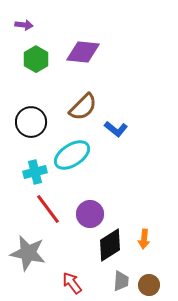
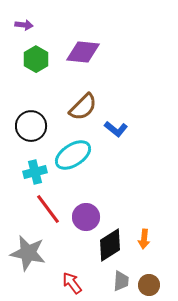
black circle: moved 4 px down
cyan ellipse: moved 1 px right
purple circle: moved 4 px left, 3 px down
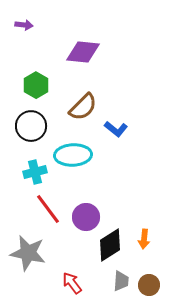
green hexagon: moved 26 px down
cyan ellipse: rotated 30 degrees clockwise
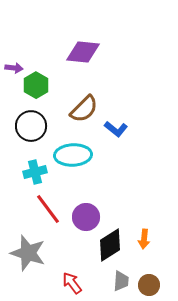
purple arrow: moved 10 px left, 43 px down
brown semicircle: moved 1 px right, 2 px down
gray star: rotated 6 degrees clockwise
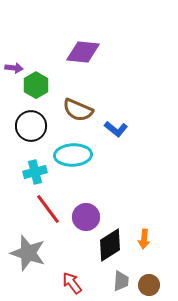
brown semicircle: moved 6 px left, 1 px down; rotated 68 degrees clockwise
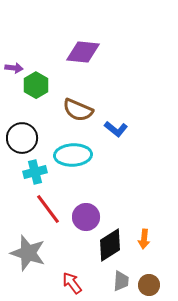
black circle: moved 9 px left, 12 px down
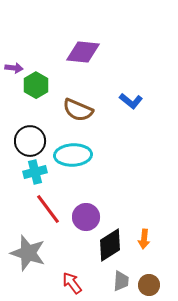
blue L-shape: moved 15 px right, 28 px up
black circle: moved 8 px right, 3 px down
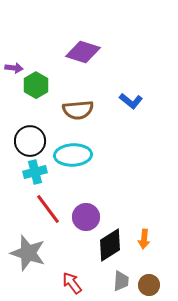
purple diamond: rotated 12 degrees clockwise
brown semicircle: rotated 28 degrees counterclockwise
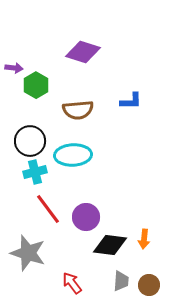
blue L-shape: rotated 40 degrees counterclockwise
black diamond: rotated 40 degrees clockwise
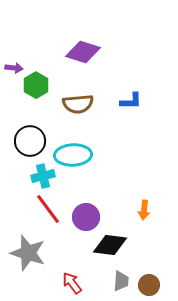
brown semicircle: moved 6 px up
cyan cross: moved 8 px right, 4 px down
orange arrow: moved 29 px up
